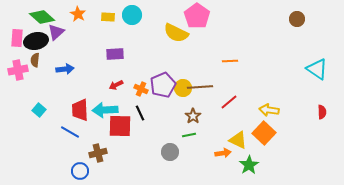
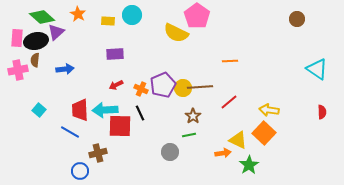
yellow rectangle: moved 4 px down
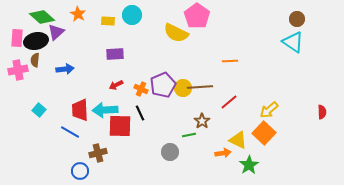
cyan triangle: moved 24 px left, 27 px up
yellow arrow: rotated 48 degrees counterclockwise
brown star: moved 9 px right, 5 px down
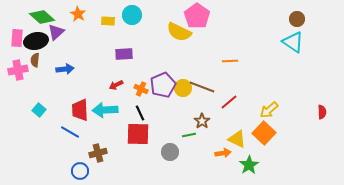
yellow semicircle: moved 3 px right, 1 px up
purple rectangle: moved 9 px right
brown line: moved 2 px right; rotated 25 degrees clockwise
red square: moved 18 px right, 8 px down
yellow triangle: moved 1 px left, 1 px up
